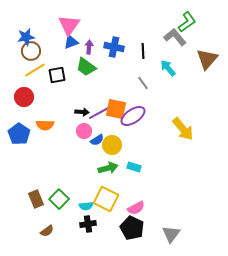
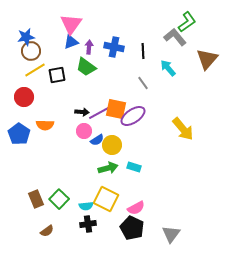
pink triangle: moved 2 px right, 1 px up
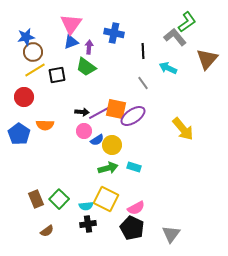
blue cross: moved 14 px up
brown circle: moved 2 px right, 1 px down
cyan arrow: rotated 24 degrees counterclockwise
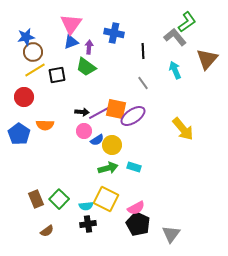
cyan arrow: moved 7 px right, 2 px down; rotated 42 degrees clockwise
black pentagon: moved 6 px right, 4 px up
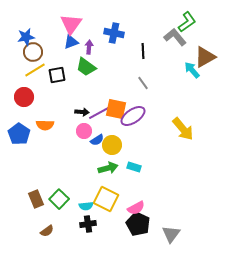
brown triangle: moved 2 px left, 2 px up; rotated 20 degrees clockwise
cyan arrow: moved 17 px right; rotated 18 degrees counterclockwise
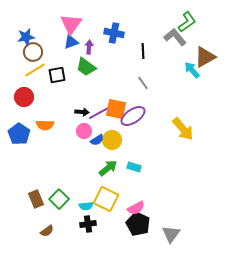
yellow circle: moved 5 px up
green arrow: rotated 24 degrees counterclockwise
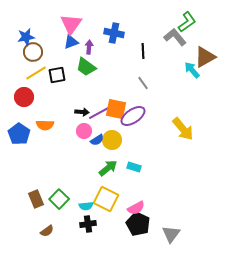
yellow line: moved 1 px right, 3 px down
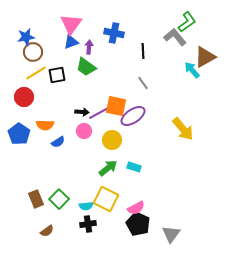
orange square: moved 3 px up
blue semicircle: moved 39 px left, 2 px down
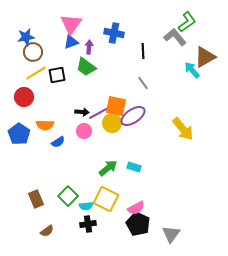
yellow circle: moved 17 px up
green square: moved 9 px right, 3 px up
